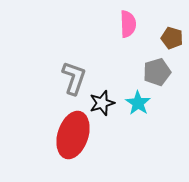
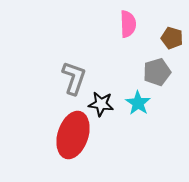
black star: moved 1 px left, 1 px down; rotated 25 degrees clockwise
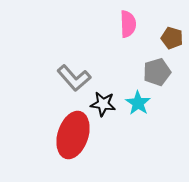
gray L-shape: rotated 120 degrees clockwise
black star: moved 2 px right
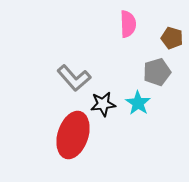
black star: rotated 15 degrees counterclockwise
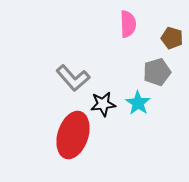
gray L-shape: moved 1 px left
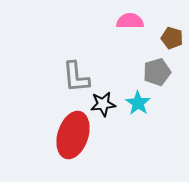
pink semicircle: moved 2 px right, 3 px up; rotated 88 degrees counterclockwise
gray L-shape: moved 3 px right, 1 px up; rotated 36 degrees clockwise
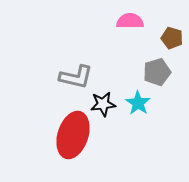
gray L-shape: rotated 72 degrees counterclockwise
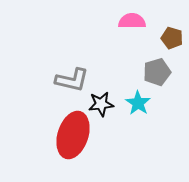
pink semicircle: moved 2 px right
gray L-shape: moved 4 px left, 3 px down
black star: moved 2 px left
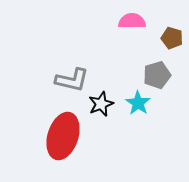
gray pentagon: moved 3 px down
black star: rotated 15 degrees counterclockwise
red ellipse: moved 10 px left, 1 px down
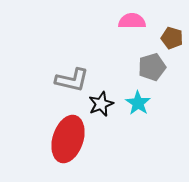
gray pentagon: moved 5 px left, 8 px up
red ellipse: moved 5 px right, 3 px down
